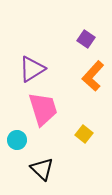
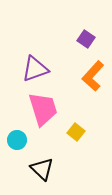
purple triangle: moved 3 px right; rotated 12 degrees clockwise
yellow square: moved 8 px left, 2 px up
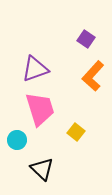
pink trapezoid: moved 3 px left
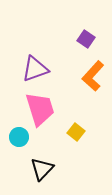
cyan circle: moved 2 px right, 3 px up
black triangle: rotated 30 degrees clockwise
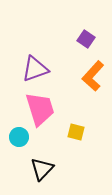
yellow square: rotated 24 degrees counterclockwise
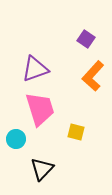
cyan circle: moved 3 px left, 2 px down
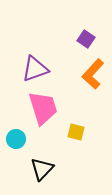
orange L-shape: moved 2 px up
pink trapezoid: moved 3 px right, 1 px up
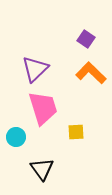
purple triangle: rotated 24 degrees counterclockwise
orange L-shape: moved 2 px left, 1 px up; rotated 92 degrees clockwise
yellow square: rotated 18 degrees counterclockwise
cyan circle: moved 2 px up
black triangle: rotated 20 degrees counterclockwise
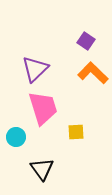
purple square: moved 2 px down
orange L-shape: moved 2 px right
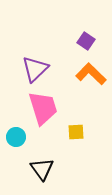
orange L-shape: moved 2 px left, 1 px down
